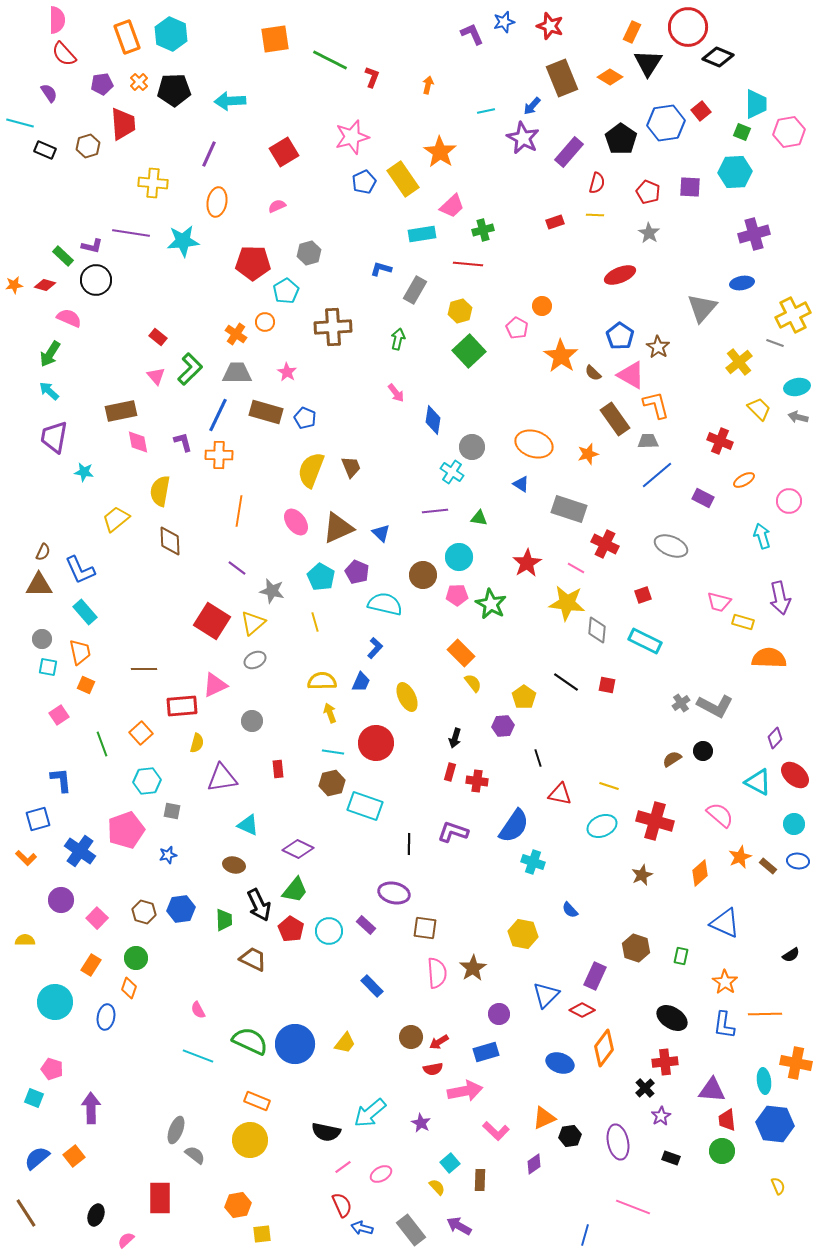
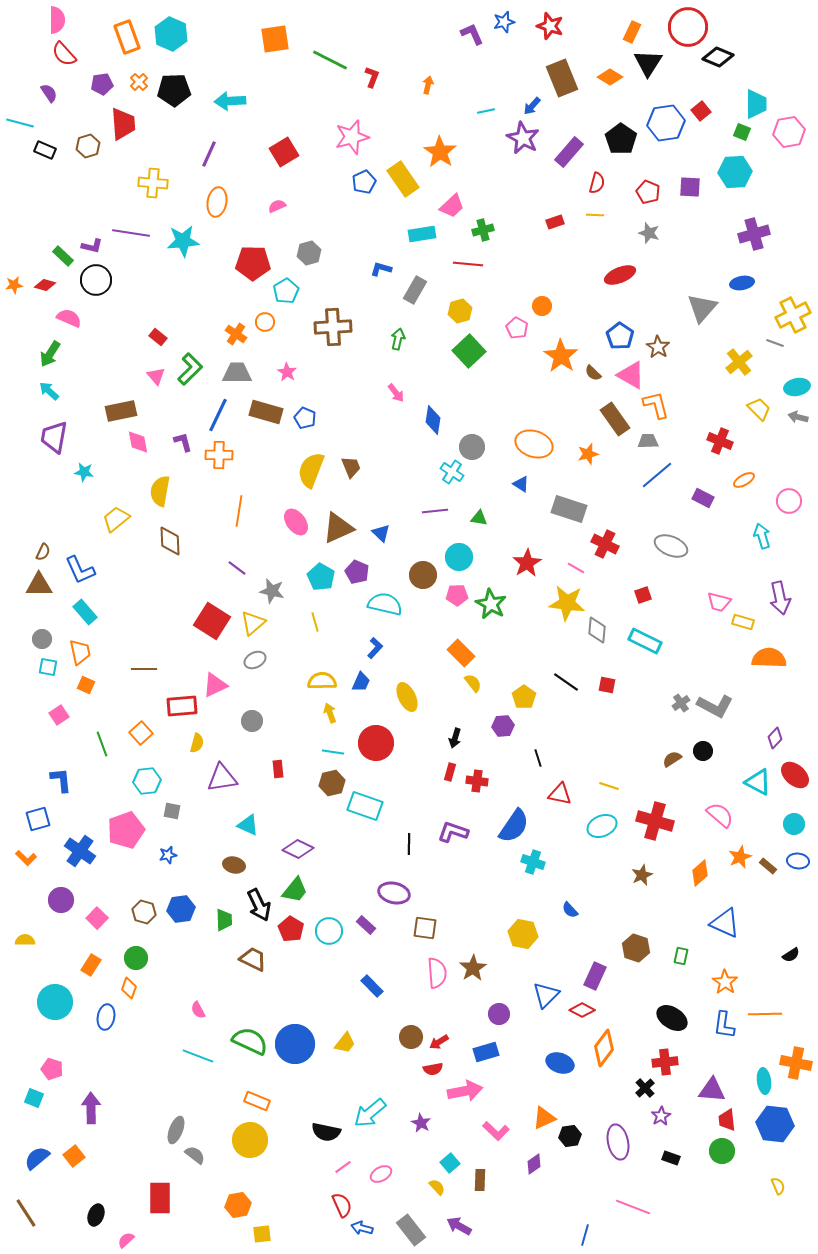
gray star at (649, 233): rotated 15 degrees counterclockwise
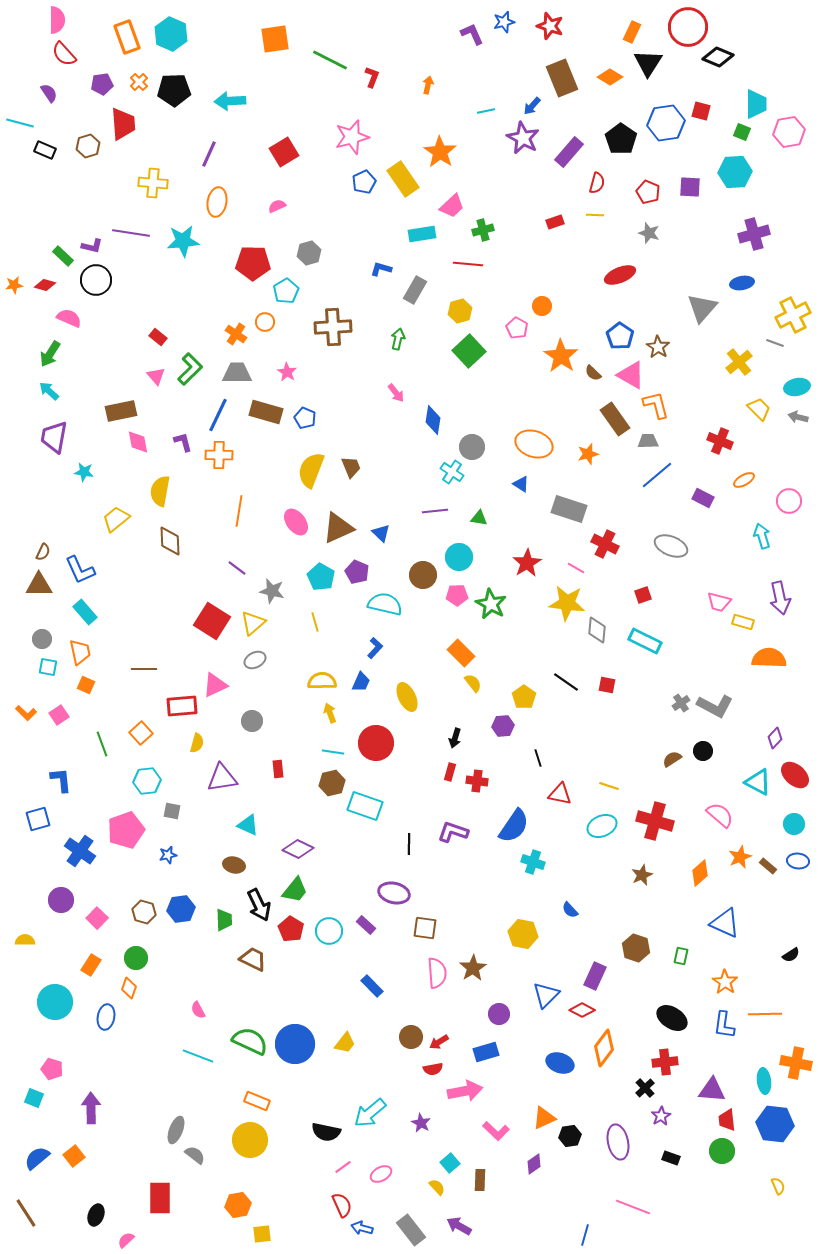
red square at (701, 111): rotated 36 degrees counterclockwise
orange L-shape at (26, 858): moved 145 px up
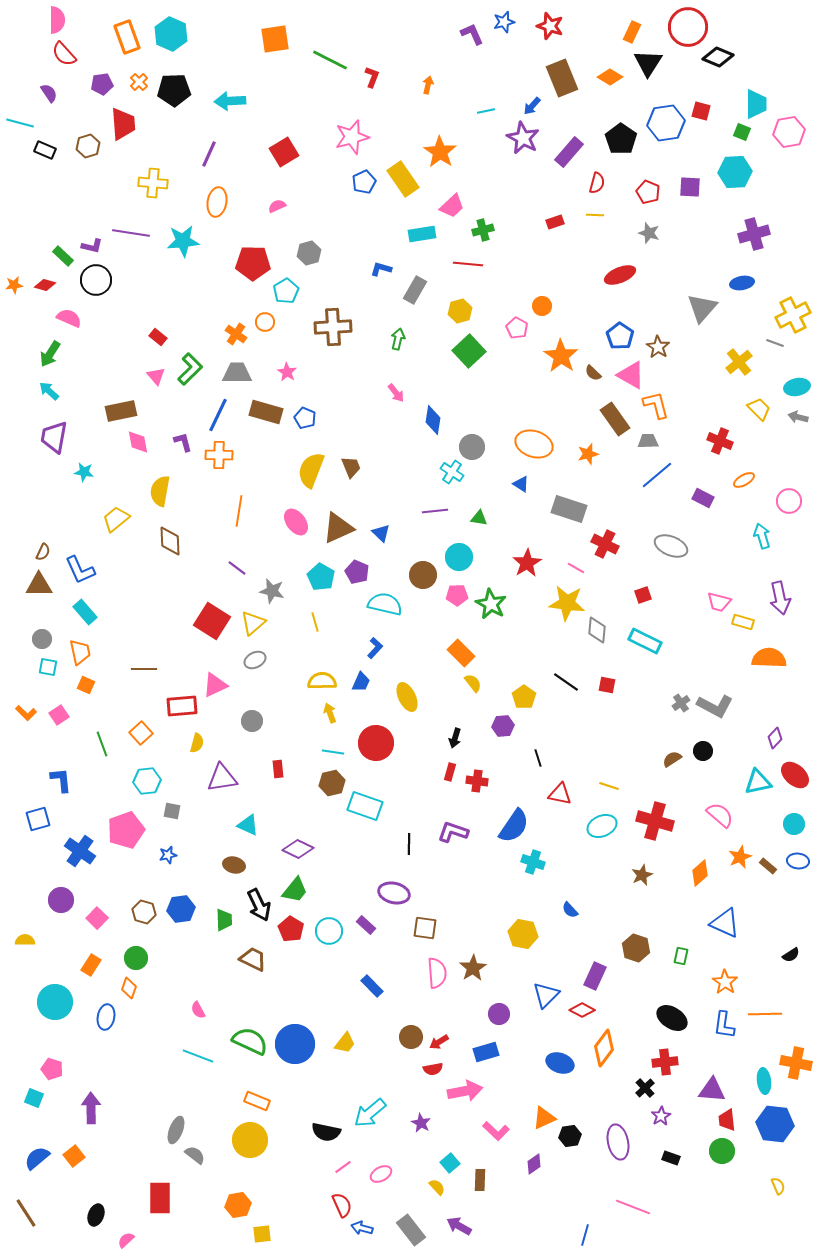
cyan triangle at (758, 782): rotated 40 degrees counterclockwise
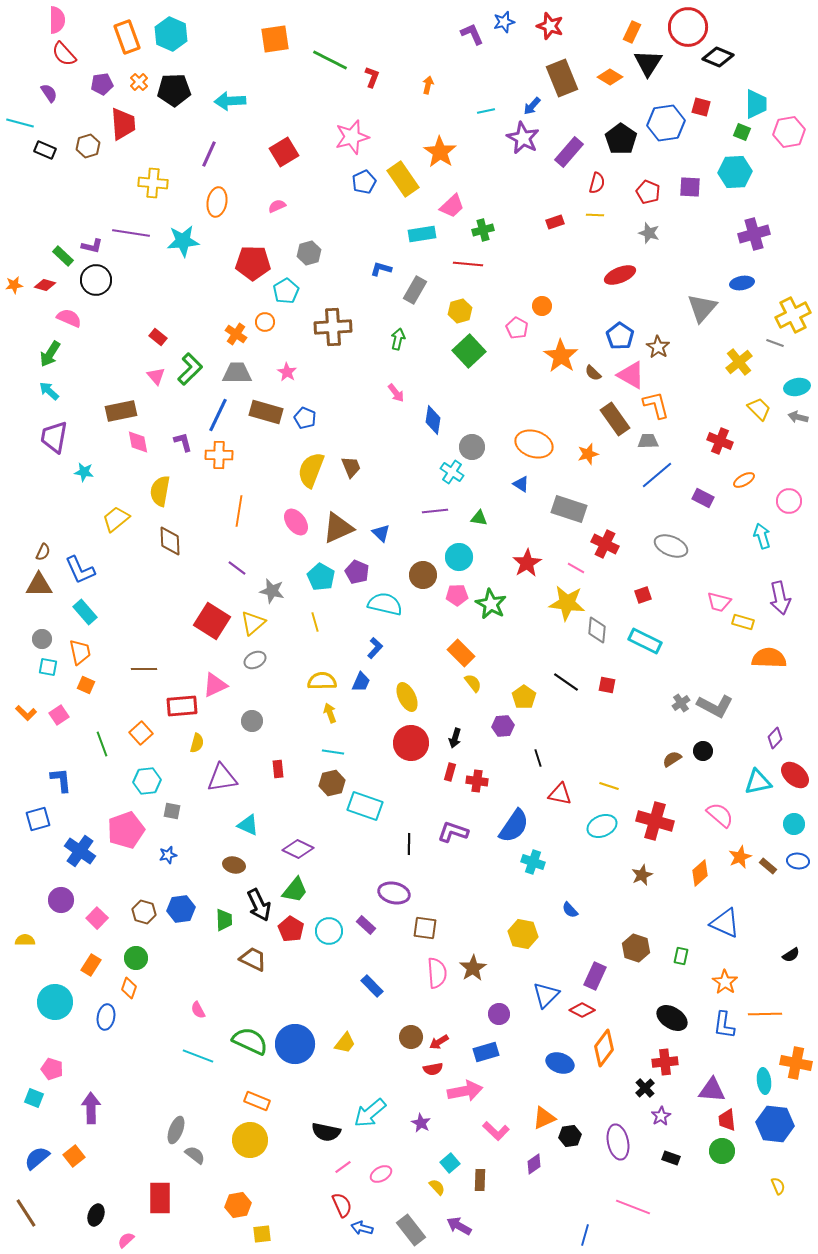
red square at (701, 111): moved 4 px up
red circle at (376, 743): moved 35 px right
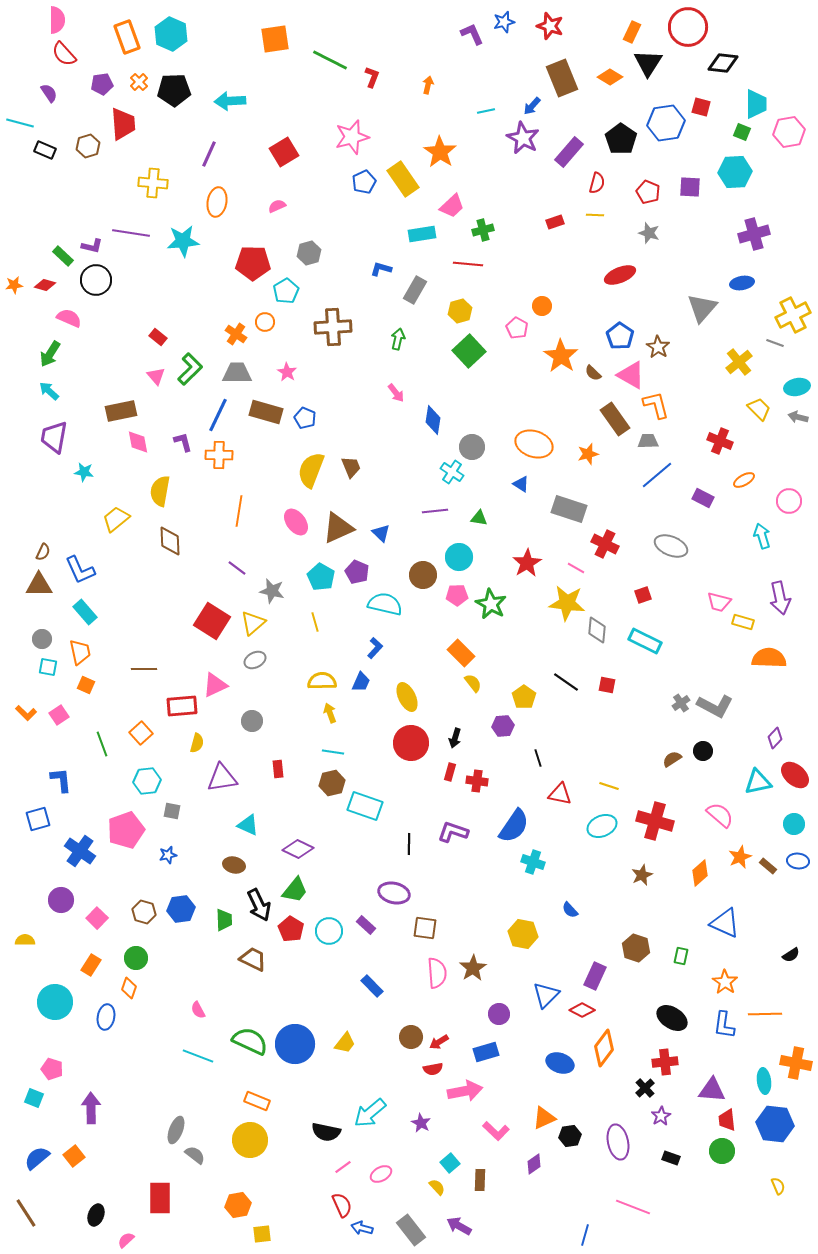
black diamond at (718, 57): moved 5 px right, 6 px down; rotated 16 degrees counterclockwise
